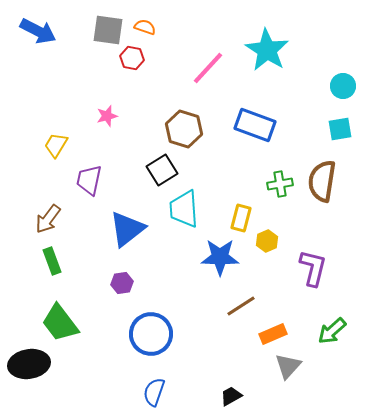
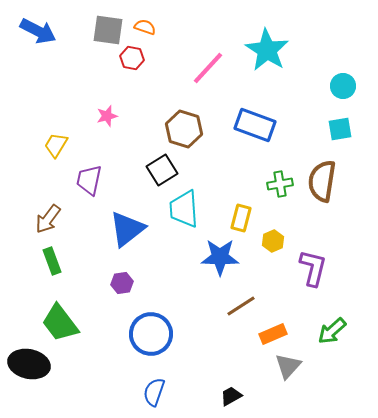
yellow hexagon: moved 6 px right
black ellipse: rotated 21 degrees clockwise
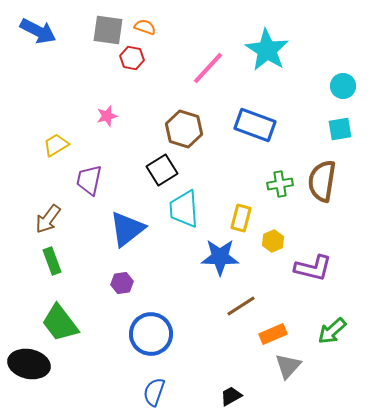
yellow trapezoid: rotated 28 degrees clockwise
purple L-shape: rotated 90 degrees clockwise
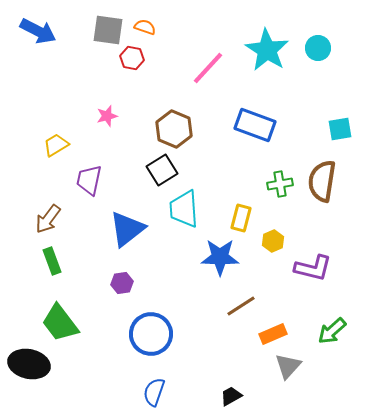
cyan circle: moved 25 px left, 38 px up
brown hexagon: moved 10 px left; rotated 6 degrees clockwise
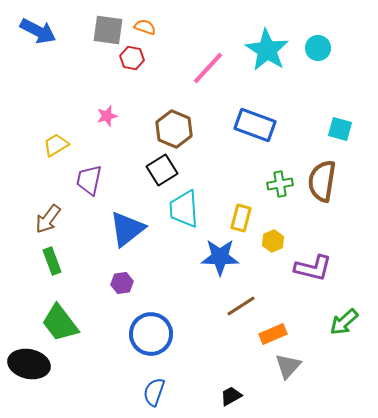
cyan square: rotated 25 degrees clockwise
green arrow: moved 12 px right, 9 px up
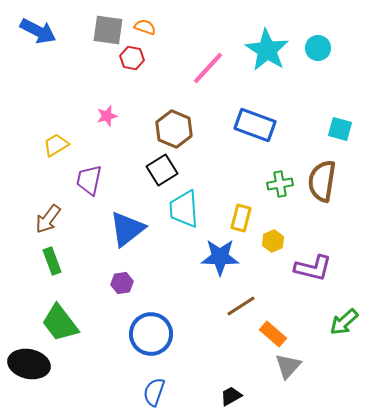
orange rectangle: rotated 64 degrees clockwise
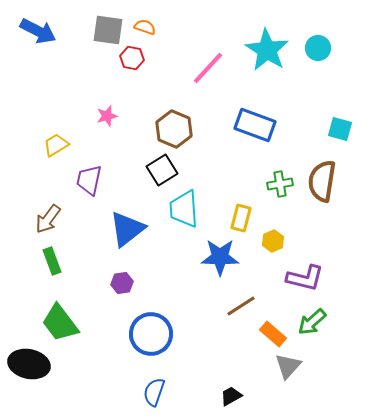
purple L-shape: moved 8 px left, 10 px down
green arrow: moved 32 px left
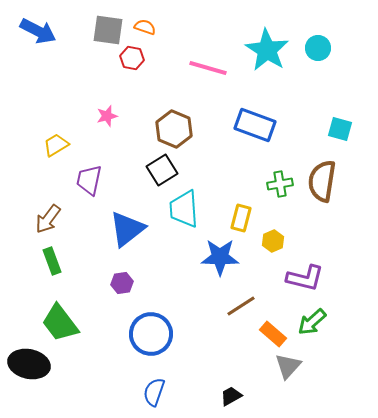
pink line: rotated 63 degrees clockwise
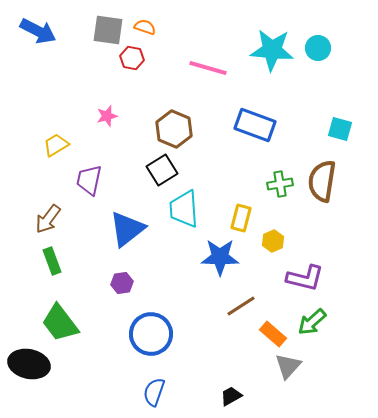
cyan star: moved 5 px right; rotated 27 degrees counterclockwise
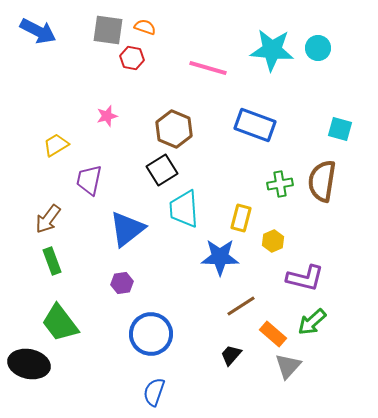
black trapezoid: moved 41 px up; rotated 20 degrees counterclockwise
